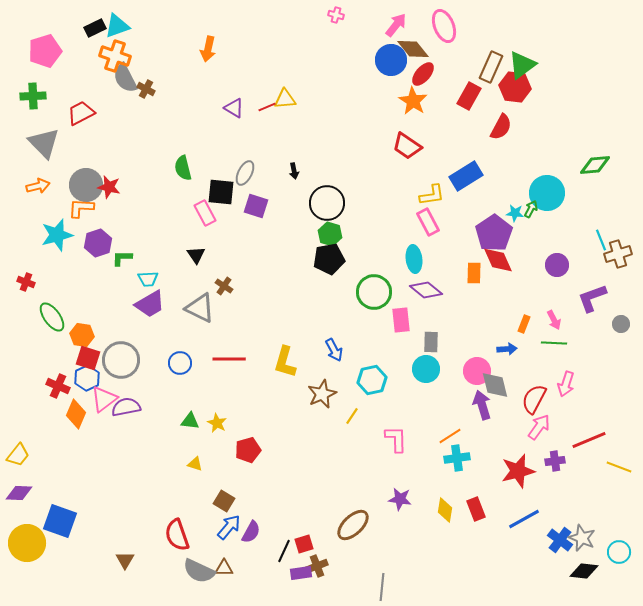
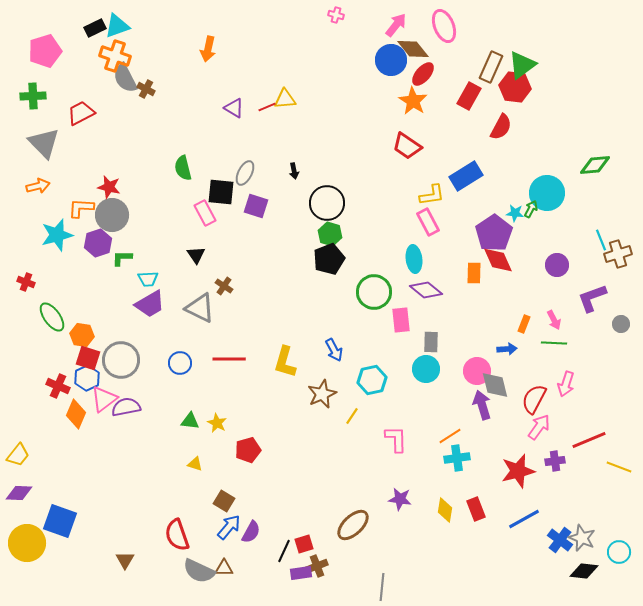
gray circle at (86, 185): moved 26 px right, 30 px down
black pentagon at (329, 259): rotated 12 degrees counterclockwise
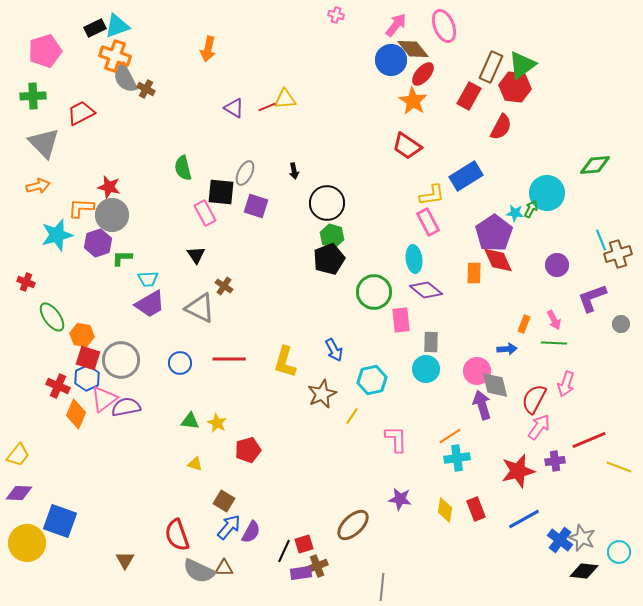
green hexagon at (330, 234): moved 2 px right, 2 px down
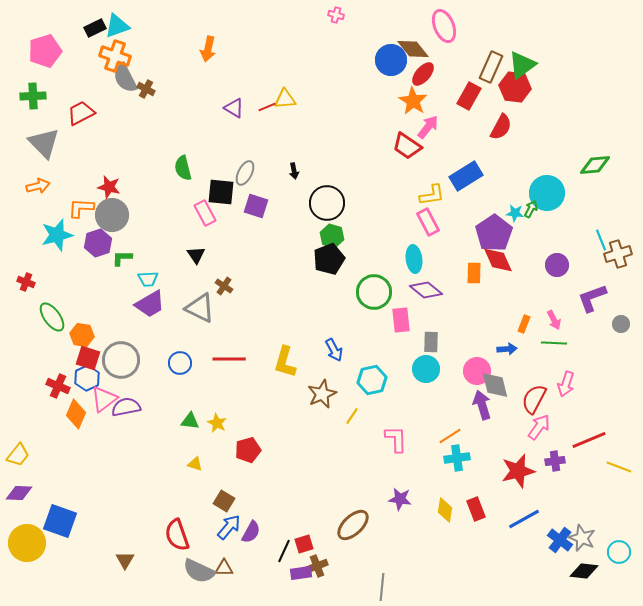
pink arrow at (396, 25): moved 32 px right, 102 px down
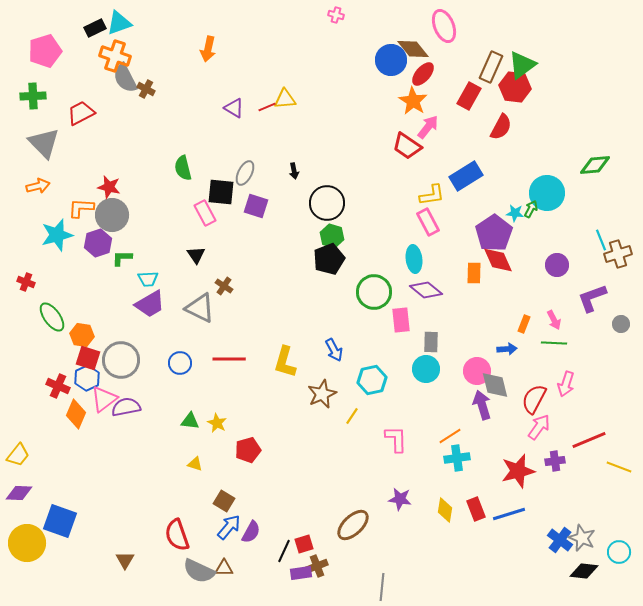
cyan triangle at (117, 26): moved 2 px right, 3 px up
blue line at (524, 519): moved 15 px left, 5 px up; rotated 12 degrees clockwise
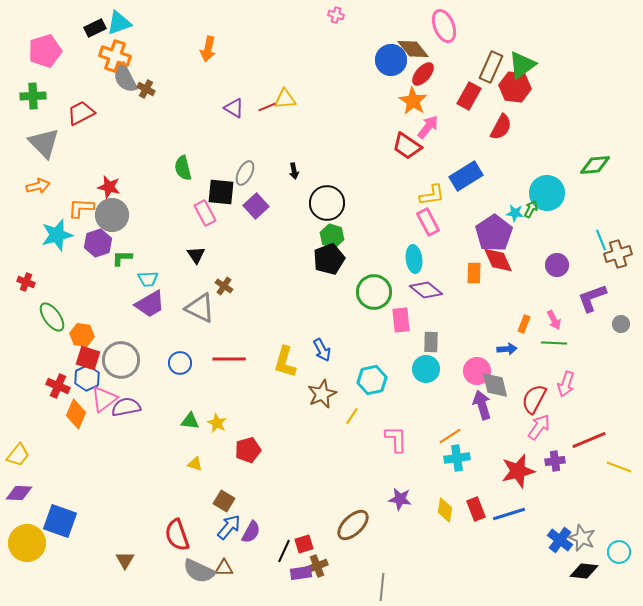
purple square at (256, 206): rotated 30 degrees clockwise
blue arrow at (334, 350): moved 12 px left
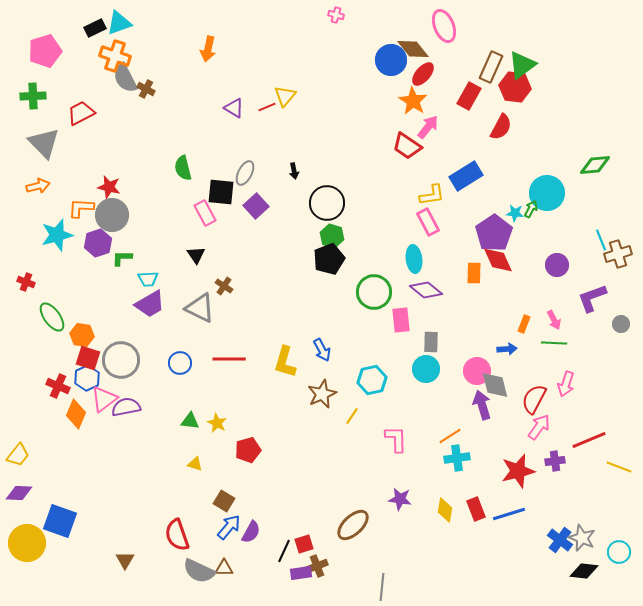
yellow triangle at (285, 99): moved 3 px up; rotated 45 degrees counterclockwise
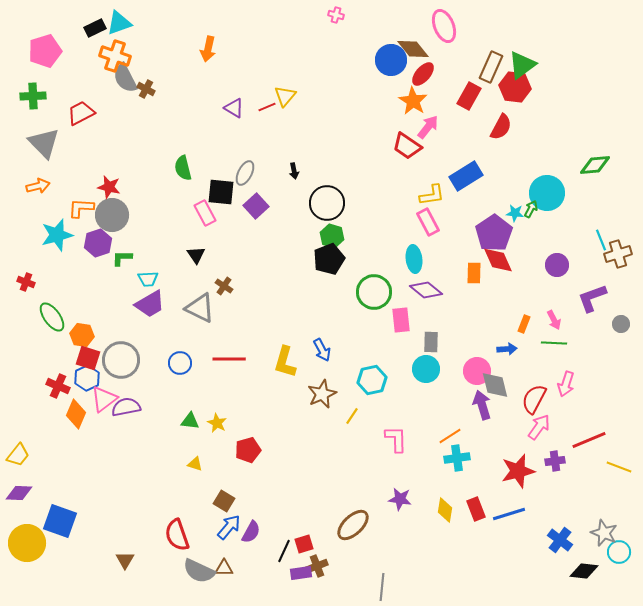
gray star at (582, 538): moved 22 px right, 5 px up
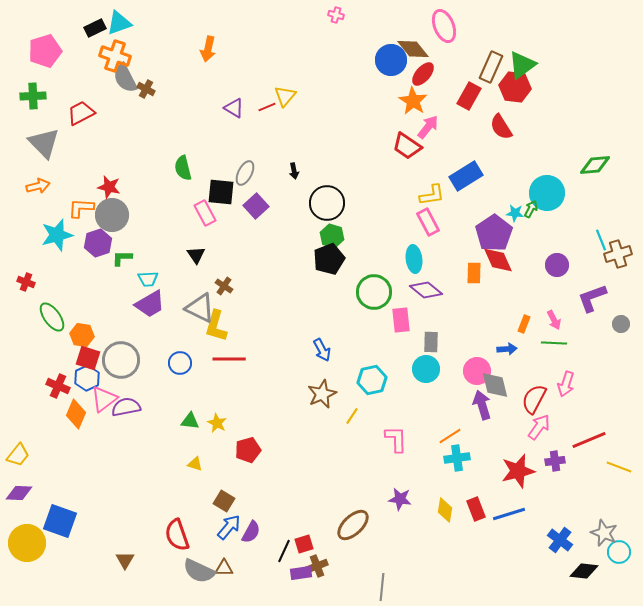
red semicircle at (501, 127): rotated 120 degrees clockwise
yellow L-shape at (285, 362): moved 69 px left, 36 px up
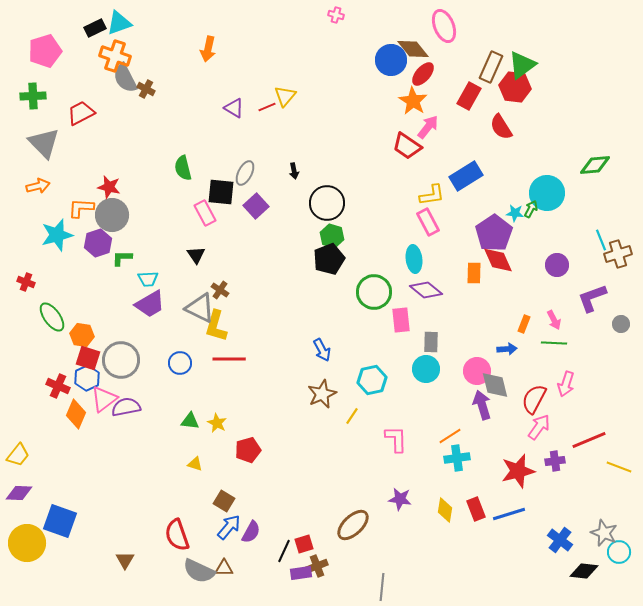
brown cross at (224, 286): moved 4 px left, 4 px down
